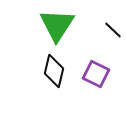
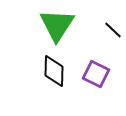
black diamond: rotated 12 degrees counterclockwise
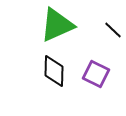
green triangle: rotated 33 degrees clockwise
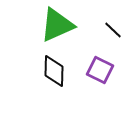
purple square: moved 4 px right, 4 px up
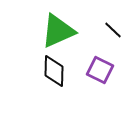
green triangle: moved 1 px right, 6 px down
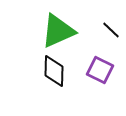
black line: moved 2 px left
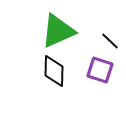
black line: moved 1 px left, 11 px down
purple square: rotated 8 degrees counterclockwise
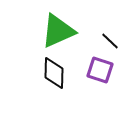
black diamond: moved 2 px down
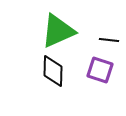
black line: moved 1 px left, 1 px up; rotated 36 degrees counterclockwise
black diamond: moved 1 px left, 2 px up
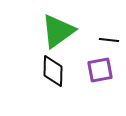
green triangle: rotated 12 degrees counterclockwise
purple square: rotated 28 degrees counterclockwise
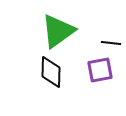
black line: moved 2 px right, 3 px down
black diamond: moved 2 px left, 1 px down
